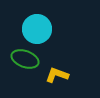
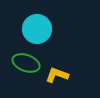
green ellipse: moved 1 px right, 4 px down
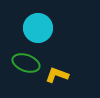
cyan circle: moved 1 px right, 1 px up
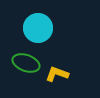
yellow L-shape: moved 1 px up
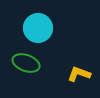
yellow L-shape: moved 22 px right
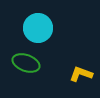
yellow L-shape: moved 2 px right
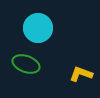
green ellipse: moved 1 px down
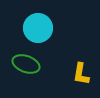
yellow L-shape: rotated 100 degrees counterclockwise
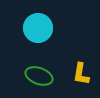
green ellipse: moved 13 px right, 12 px down
